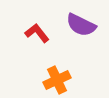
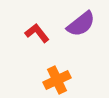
purple semicircle: moved 1 px up; rotated 64 degrees counterclockwise
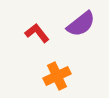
orange cross: moved 4 px up
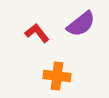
orange cross: rotated 32 degrees clockwise
